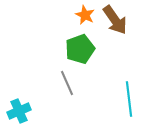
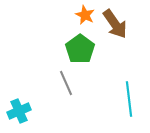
brown arrow: moved 4 px down
green pentagon: rotated 16 degrees counterclockwise
gray line: moved 1 px left
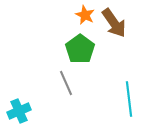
brown arrow: moved 1 px left, 1 px up
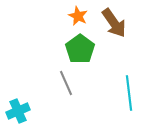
orange star: moved 7 px left, 1 px down
cyan line: moved 6 px up
cyan cross: moved 1 px left
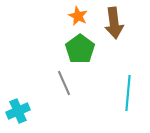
brown arrow: rotated 28 degrees clockwise
gray line: moved 2 px left
cyan line: moved 1 px left; rotated 12 degrees clockwise
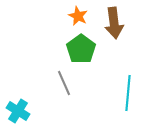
green pentagon: moved 1 px right
cyan cross: rotated 35 degrees counterclockwise
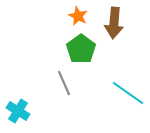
brown arrow: rotated 12 degrees clockwise
cyan line: rotated 60 degrees counterclockwise
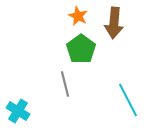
gray line: moved 1 px right, 1 px down; rotated 10 degrees clockwise
cyan line: moved 7 px down; rotated 28 degrees clockwise
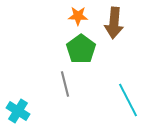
orange star: rotated 24 degrees counterclockwise
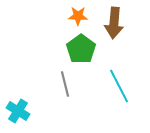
cyan line: moved 9 px left, 14 px up
